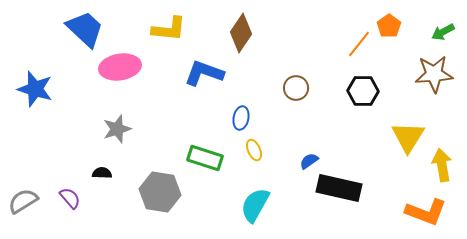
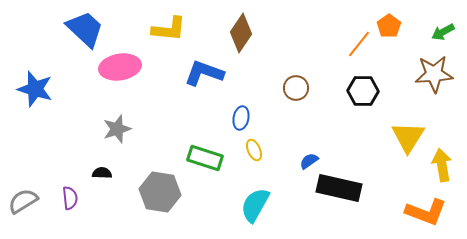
purple semicircle: rotated 35 degrees clockwise
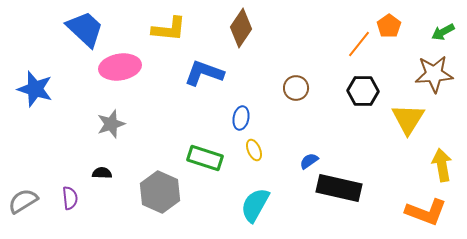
brown diamond: moved 5 px up
gray star: moved 6 px left, 5 px up
yellow triangle: moved 18 px up
gray hexagon: rotated 15 degrees clockwise
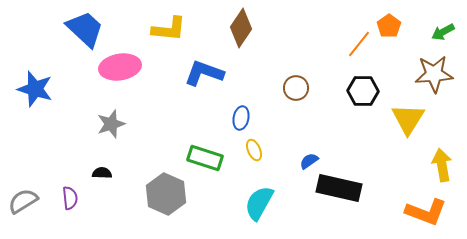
gray hexagon: moved 6 px right, 2 px down
cyan semicircle: moved 4 px right, 2 px up
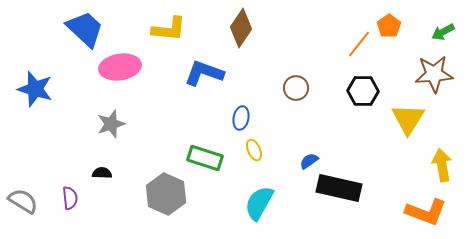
gray semicircle: rotated 64 degrees clockwise
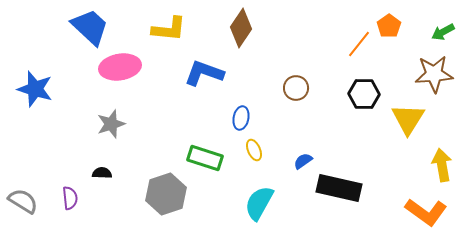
blue trapezoid: moved 5 px right, 2 px up
black hexagon: moved 1 px right, 3 px down
blue semicircle: moved 6 px left
gray hexagon: rotated 18 degrees clockwise
orange L-shape: rotated 15 degrees clockwise
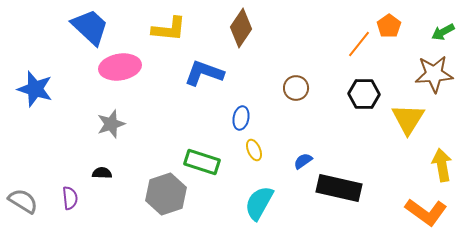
green rectangle: moved 3 px left, 4 px down
